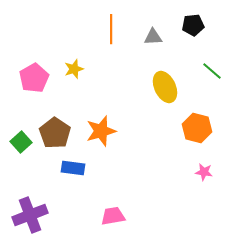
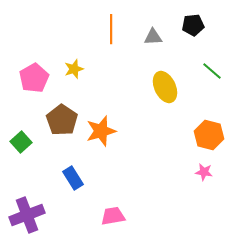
orange hexagon: moved 12 px right, 7 px down
brown pentagon: moved 7 px right, 13 px up
blue rectangle: moved 10 px down; rotated 50 degrees clockwise
purple cross: moved 3 px left
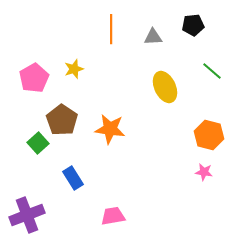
orange star: moved 9 px right, 2 px up; rotated 24 degrees clockwise
green square: moved 17 px right, 1 px down
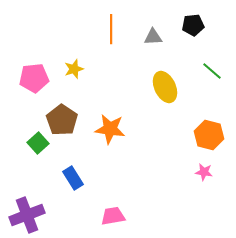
pink pentagon: rotated 24 degrees clockwise
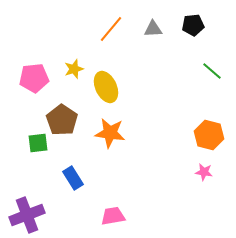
orange line: rotated 40 degrees clockwise
gray triangle: moved 8 px up
yellow ellipse: moved 59 px left
orange star: moved 4 px down
green square: rotated 35 degrees clockwise
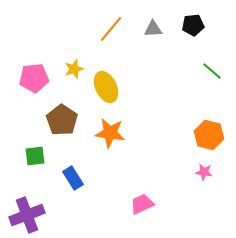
green square: moved 3 px left, 13 px down
pink trapezoid: moved 29 px right, 12 px up; rotated 15 degrees counterclockwise
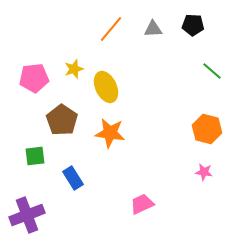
black pentagon: rotated 10 degrees clockwise
orange hexagon: moved 2 px left, 6 px up
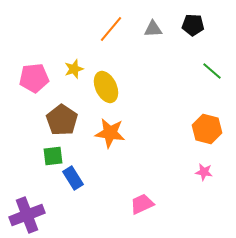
green square: moved 18 px right
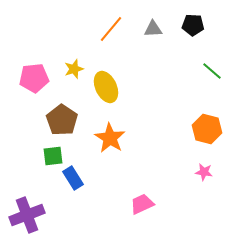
orange star: moved 5 px down; rotated 24 degrees clockwise
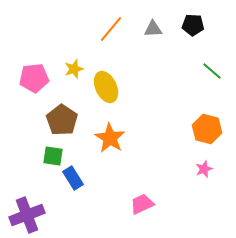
green square: rotated 15 degrees clockwise
pink star: moved 3 px up; rotated 30 degrees counterclockwise
